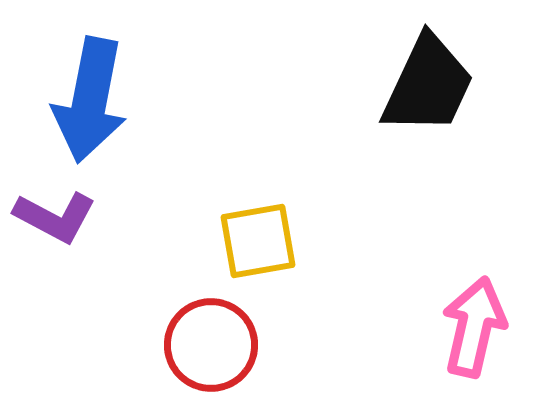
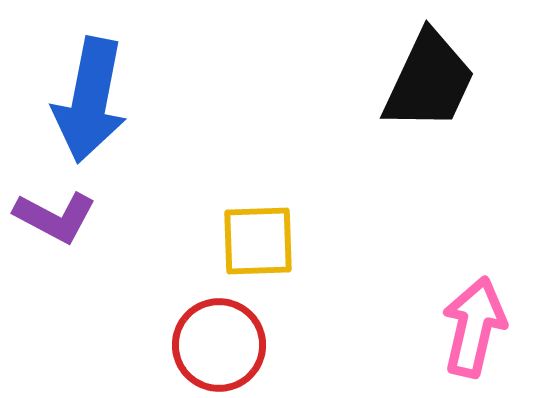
black trapezoid: moved 1 px right, 4 px up
yellow square: rotated 8 degrees clockwise
red circle: moved 8 px right
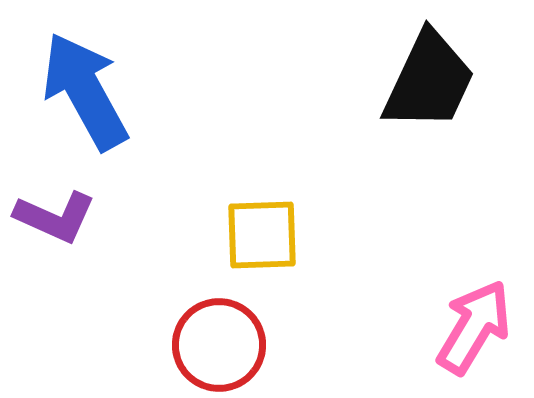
blue arrow: moved 5 px left, 9 px up; rotated 140 degrees clockwise
purple L-shape: rotated 4 degrees counterclockwise
yellow square: moved 4 px right, 6 px up
pink arrow: rotated 18 degrees clockwise
